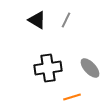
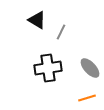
gray line: moved 5 px left, 12 px down
orange line: moved 15 px right, 1 px down
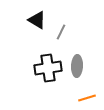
gray ellipse: moved 13 px left, 2 px up; rotated 45 degrees clockwise
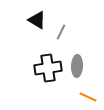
orange line: moved 1 px right, 1 px up; rotated 42 degrees clockwise
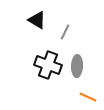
gray line: moved 4 px right
black cross: moved 3 px up; rotated 28 degrees clockwise
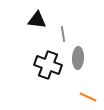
black triangle: rotated 24 degrees counterclockwise
gray line: moved 2 px left, 2 px down; rotated 35 degrees counterclockwise
gray ellipse: moved 1 px right, 8 px up
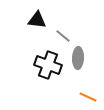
gray line: moved 2 px down; rotated 42 degrees counterclockwise
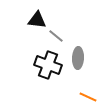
gray line: moved 7 px left
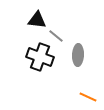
gray ellipse: moved 3 px up
black cross: moved 8 px left, 8 px up
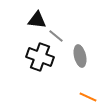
gray ellipse: moved 2 px right, 1 px down; rotated 15 degrees counterclockwise
